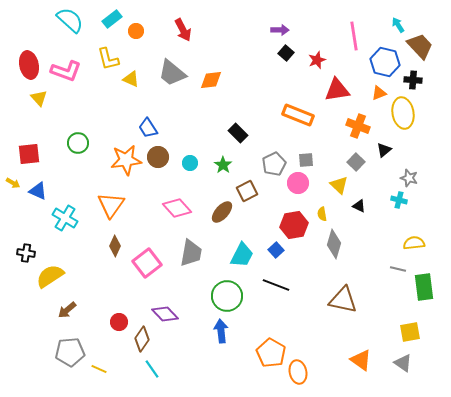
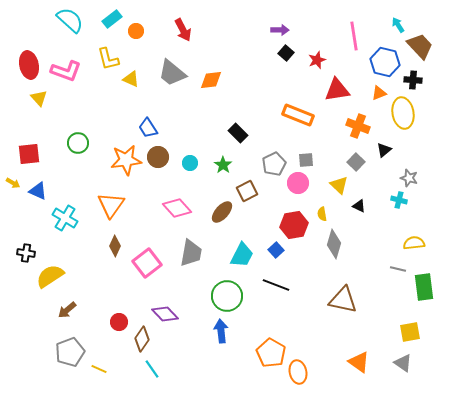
gray pentagon at (70, 352): rotated 16 degrees counterclockwise
orange triangle at (361, 360): moved 2 px left, 2 px down
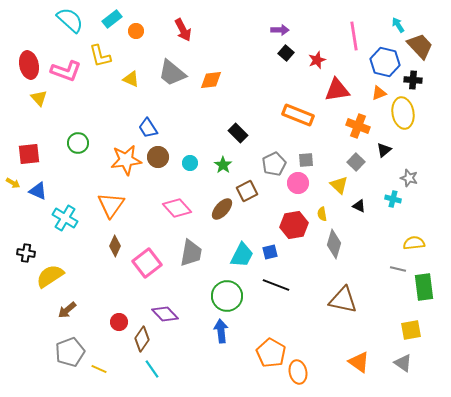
yellow L-shape at (108, 59): moved 8 px left, 3 px up
cyan cross at (399, 200): moved 6 px left, 1 px up
brown ellipse at (222, 212): moved 3 px up
blue square at (276, 250): moved 6 px left, 2 px down; rotated 28 degrees clockwise
yellow square at (410, 332): moved 1 px right, 2 px up
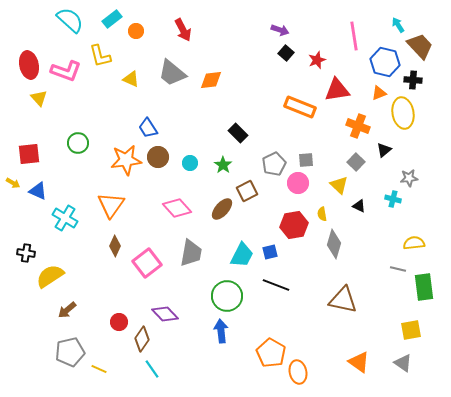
purple arrow at (280, 30): rotated 18 degrees clockwise
orange rectangle at (298, 115): moved 2 px right, 8 px up
gray star at (409, 178): rotated 24 degrees counterclockwise
gray pentagon at (70, 352): rotated 8 degrees clockwise
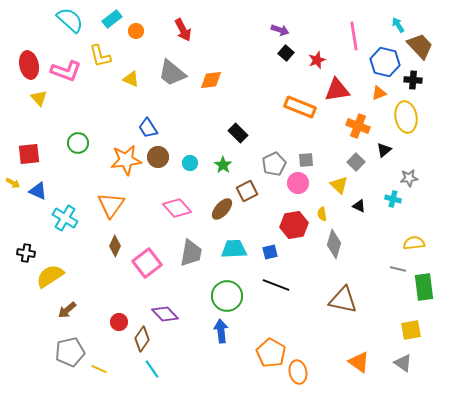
yellow ellipse at (403, 113): moved 3 px right, 4 px down
cyan trapezoid at (242, 255): moved 8 px left, 6 px up; rotated 120 degrees counterclockwise
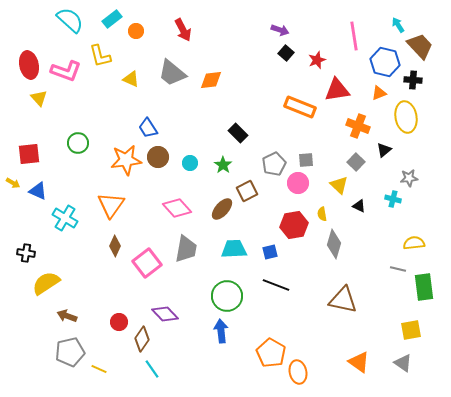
gray trapezoid at (191, 253): moved 5 px left, 4 px up
yellow semicircle at (50, 276): moved 4 px left, 7 px down
brown arrow at (67, 310): moved 6 px down; rotated 60 degrees clockwise
